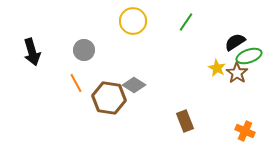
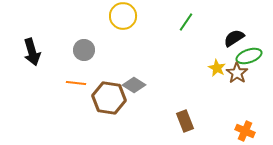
yellow circle: moved 10 px left, 5 px up
black semicircle: moved 1 px left, 4 px up
orange line: rotated 54 degrees counterclockwise
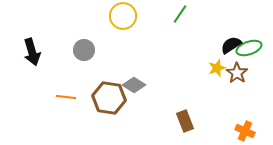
green line: moved 6 px left, 8 px up
black semicircle: moved 3 px left, 7 px down
green ellipse: moved 8 px up
yellow star: rotated 24 degrees clockwise
orange line: moved 10 px left, 14 px down
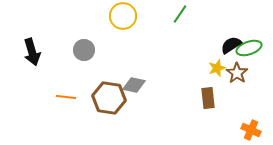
gray diamond: rotated 20 degrees counterclockwise
brown rectangle: moved 23 px right, 23 px up; rotated 15 degrees clockwise
orange cross: moved 6 px right, 1 px up
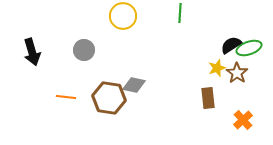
green line: moved 1 px up; rotated 30 degrees counterclockwise
orange cross: moved 8 px left, 10 px up; rotated 24 degrees clockwise
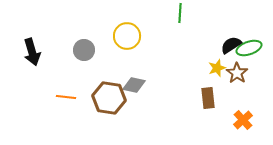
yellow circle: moved 4 px right, 20 px down
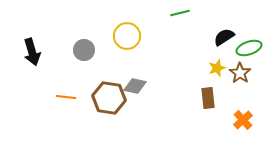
green line: rotated 72 degrees clockwise
black semicircle: moved 7 px left, 8 px up
brown star: moved 3 px right
gray diamond: moved 1 px right, 1 px down
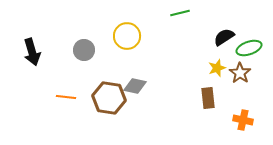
orange cross: rotated 36 degrees counterclockwise
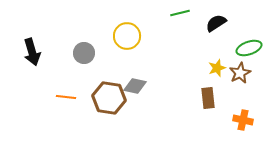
black semicircle: moved 8 px left, 14 px up
gray circle: moved 3 px down
brown star: rotated 10 degrees clockwise
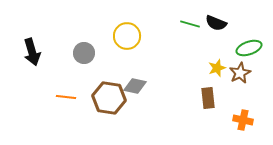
green line: moved 10 px right, 11 px down; rotated 30 degrees clockwise
black semicircle: rotated 125 degrees counterclockwise
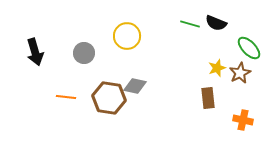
green ellipse: rotated 65 degrees clockwise
black arrow: moved 3 px right
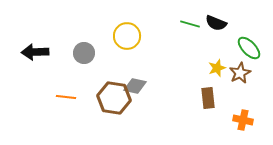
black arrow: rotated 104 degrees clockwise
brown hexagon: moved 5 px right
